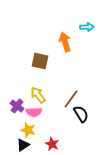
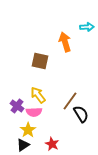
brown line: moved 1 px left, 2 px down
yellow star: rotated 21 degrees clockwise
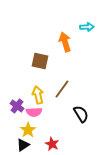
yellow arrow: rotated 24 degrees clockwise
brown line: moved 8 px left, 12 px up
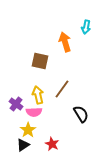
cyan arrow: moved 1 px left; rotated 104 degrees clockwise
purple cross: moved 1 px left, 2 px up
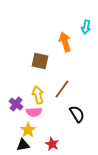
black semicircle: moved 4 px left
black triangle: rotated 24 degrees clockwise
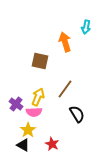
brown line: moved 3 px right
yellow arrow: moved 2 px down; rotated 36 degrees clockwise
black triangle: rotated 40 degrees clockwise
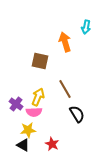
brown line: rotated 66 degrees counterclockwise
yellow star: rotated 28 degrees clockwise
